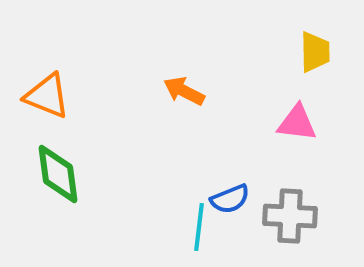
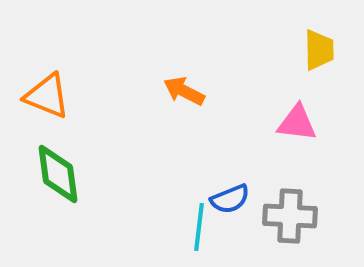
yellow trapezoid: moved 4 px right, 2 px up
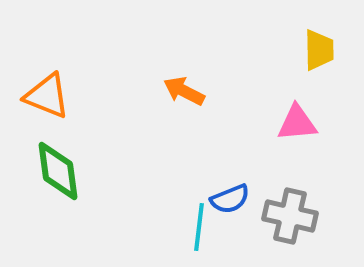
pink triangle: rotated 12 degrees counterclockwise
green diamond: moved 3 px up
gray cross: rotated 10 degrees clockwise
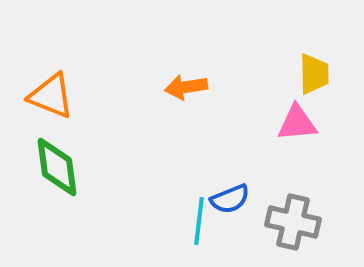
yellow trapezoid: moved 5 px left, 24 px down
orange arrow: moved 2 px right, 4 px up; rotated 36 degrees counterclockwise
orange triangle: moved 4 px right
green diamond: moved 1 px left, 4 px up
gray cross: moved 3 px right, 6 px down
cyan line: moved 6 px up
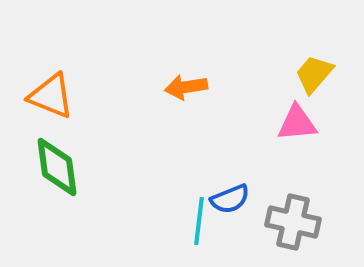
yellow trapezoid: rotated 138 degrees counterclockwise
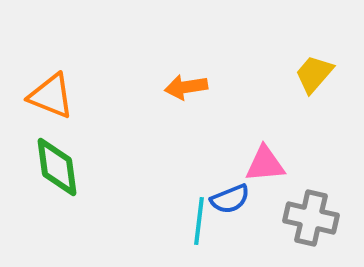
pink triangle: moved 32 px left, 41 px down
gray cross: moved 18 px right, 4 px up
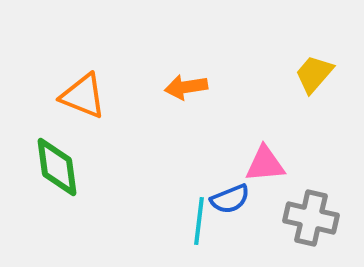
orange triangle: moved 32 px right
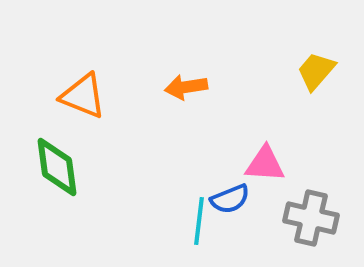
yellow trapezoid: moved 2 px right, 3 px up
pink triangle: rotated 9 degrees clockwise
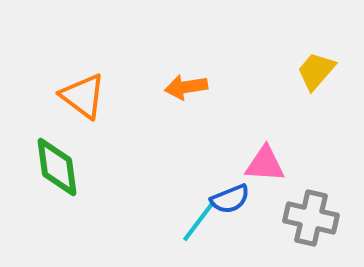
orange triangle: rotated 15 degrees clockwise
cyan line: rotated 30 degrees clockwise
